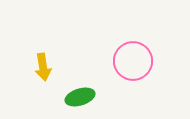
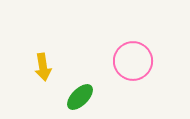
green ellipse: rotated 28 degrees counterclockwise
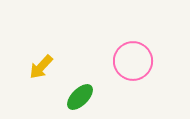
yellow arrow: moved 2 px left; rotated 52 degrees clockwise
